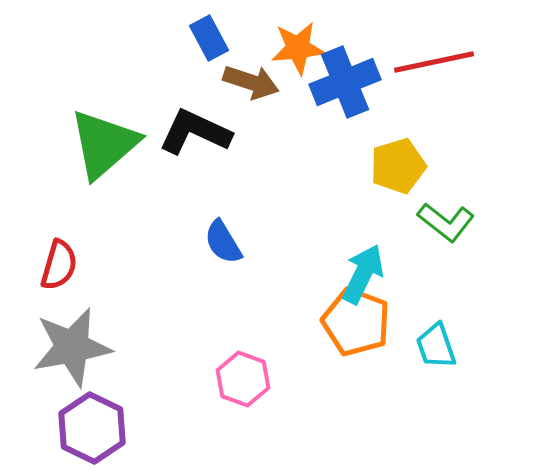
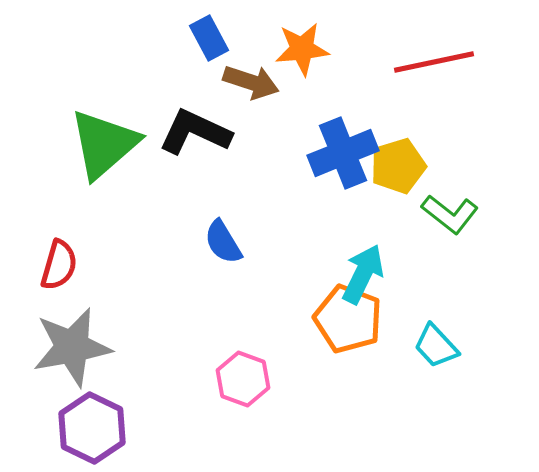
orange star: moved 4 px right, 1 px down
blue cross: moved 2 px left, 71 px down
green L-shape: moved 4 px right, 8 px up
orange pentagon: moved 8 px left, 3 px up
cyan trapezoid: rotated 24 degrees counterclockwise
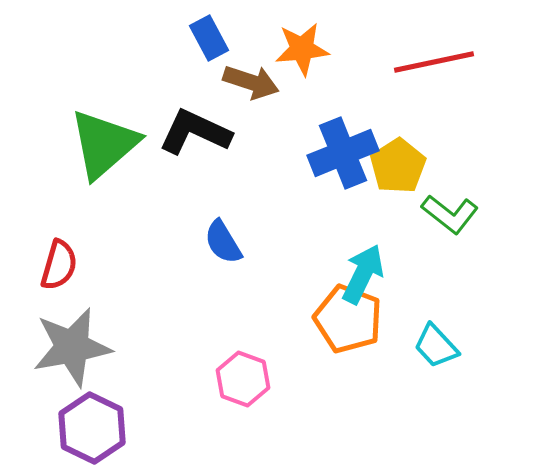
yellow pentagon: rotated 16 degrees counterclockwise
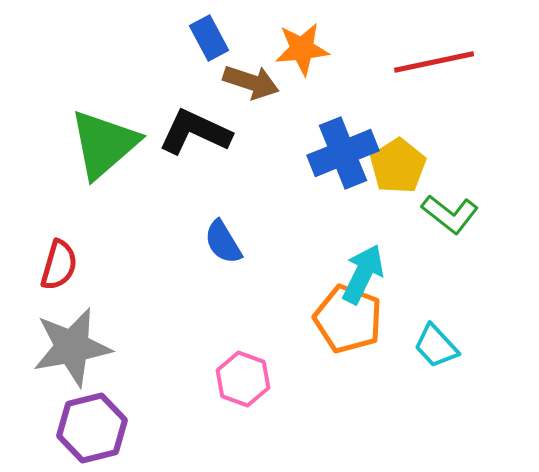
purple hexagon: rotated 20 degrees clockwise
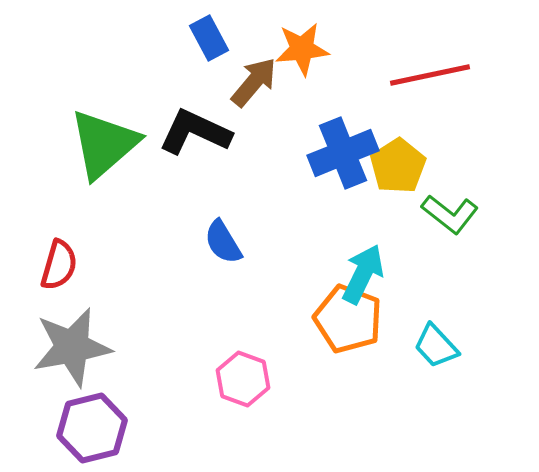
red line: moved 4 px left, 13 px down
brown arrow: moved 3 px right; rotated 68 degrees counterclockwise
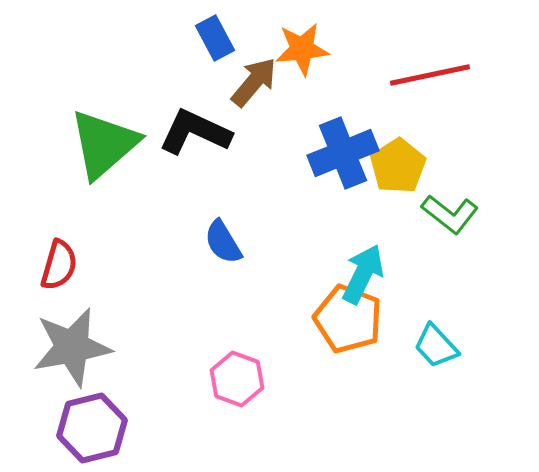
blue rectangle: moved 6 px right
pink hexagon: moved 6 px left
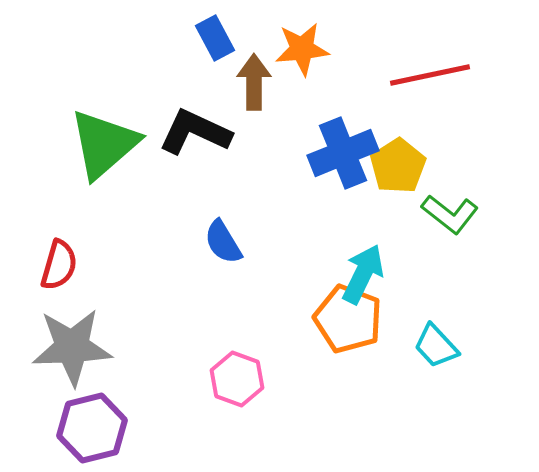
brown arrow: rotated 40 degrees counterclockwise
gray star: rotated 8 degrees clockwise
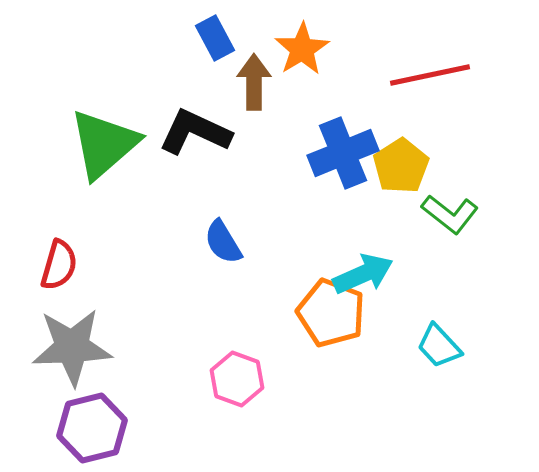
orange star: rotated 26 degrees counterclockwise
yellow pentagon: moved 3 px right
cyan arrow: rotated 40 degrees clockwise
orange pentagon: moved 17 px left, 6 px up
cyan trapezoid: moved 3 px right
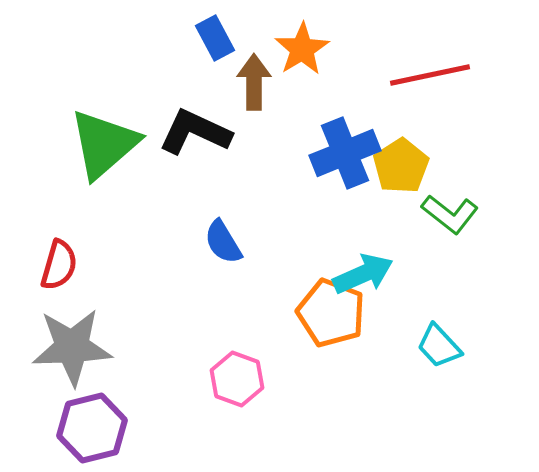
blue cross: moved 2 px right
